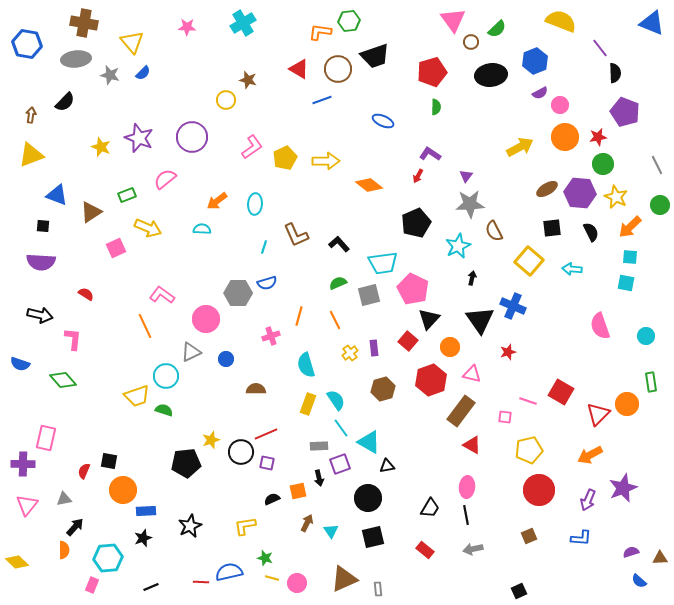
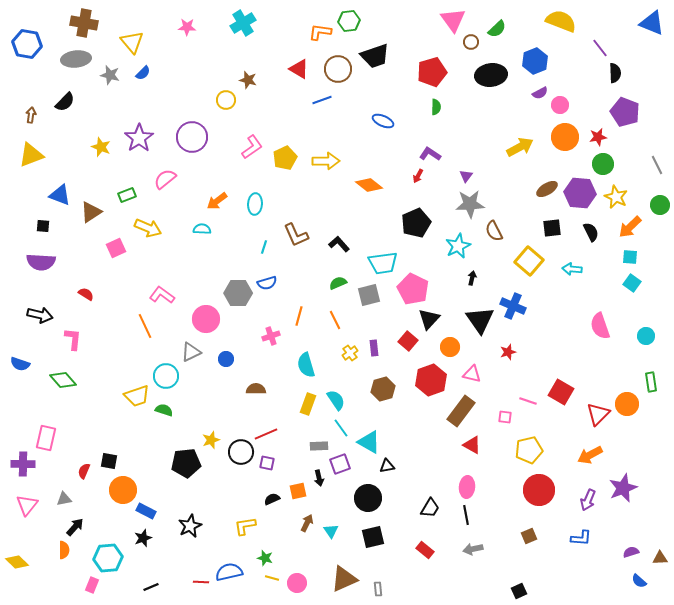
purple star at (139, 138): rotated 16 degrees clockwise
blue triangle at (57, 195): moved 3 px right
cyan square at (626, 283): moved 6 px right; rotated 24 degrees clockwise
blue rectangle at (146, 511): rotated 30 degrees clockwise
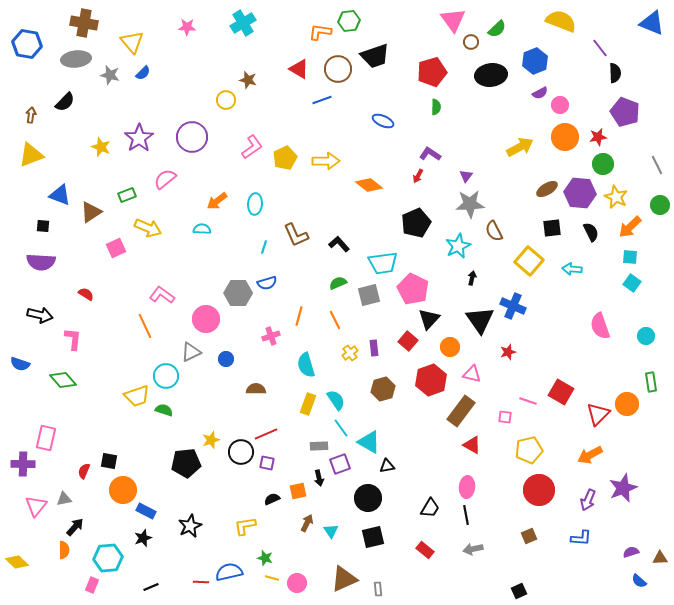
pink triangle at (27, 505): moved 9 px right, 1 px down
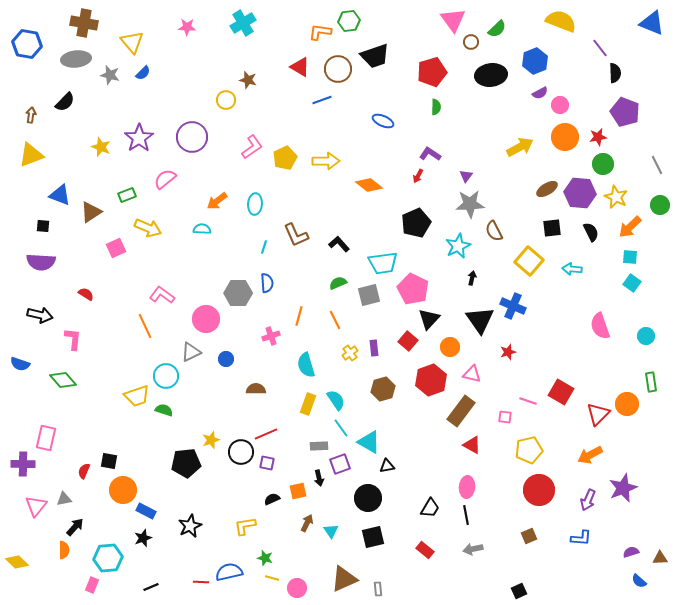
red triangle at (299, 69): moved 1 px right, 2 px up
blue semicircle at (267, 283): rotated 78 degrees counterclockwise
pink circle at (297, 583): moved 5 px down
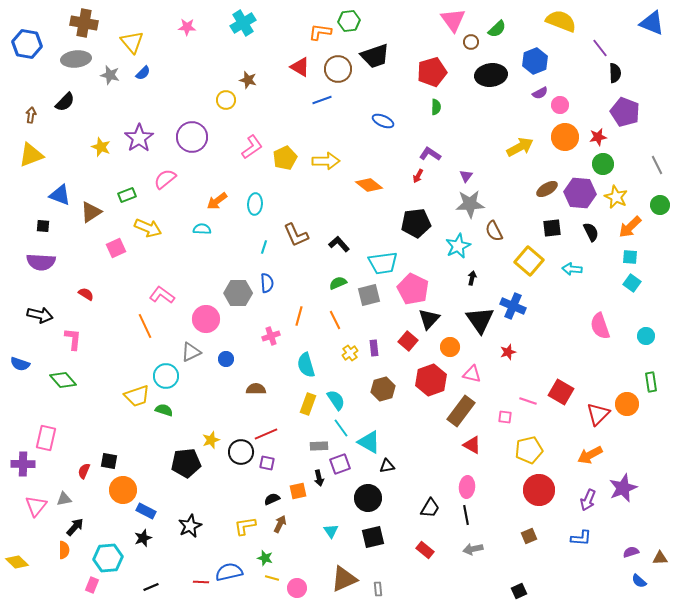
black pentagon at (416, 223): rotated 16 degrees clockwise
brown arrow at (307, 523): moved 27 px left, 1 px down
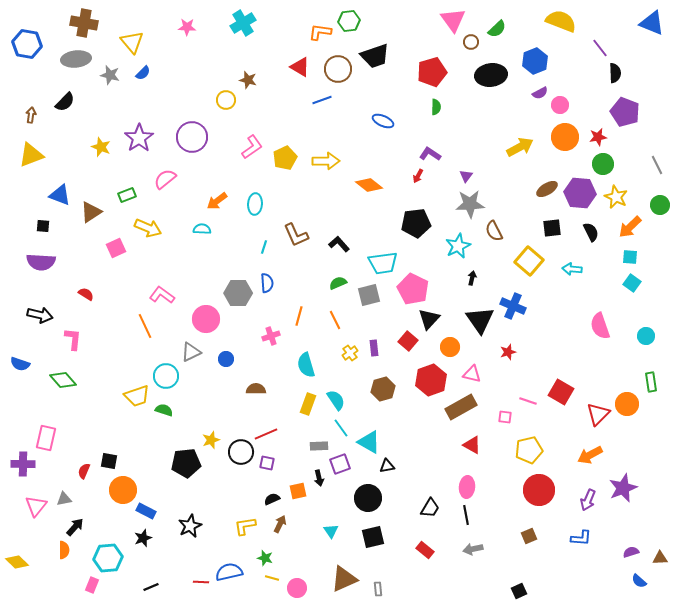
brown rectangle at (461, 411): moved 4 px up; rotated 24 degrees clockwise
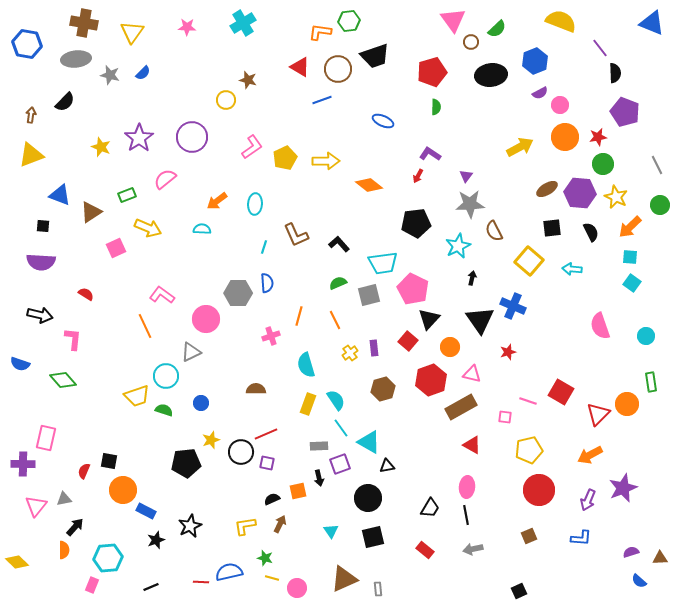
yellow triangle at (132, 42): moved 10 px up; rotated 15 degrees clockwise
blue circle at (226, 359): moved 25 px left, 44 px down
black star at (143, 538): moved 13 px right, 2 px down
